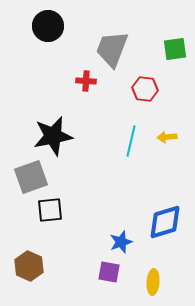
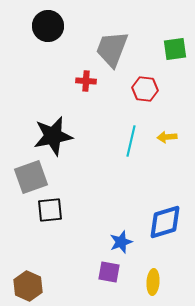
brown hexagon: moved 1 px left, 20 px down
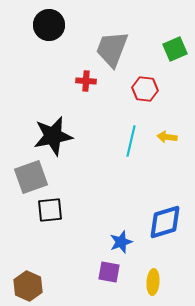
black circle: moved 1 px right, 1 px up
green square: rotated 15 degrees counterclockwise
yellow arrow: rotated 12 degrees clockwise
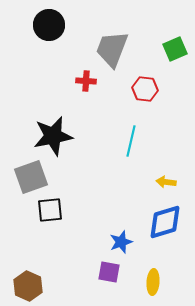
yellow arrow: moved 1 px left, 45 px down
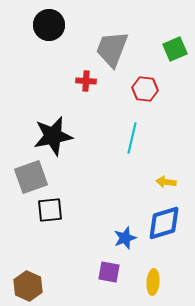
cyan line: moved 1 px right, 3 px up
blue diamond: moved 1 px left, 1 px down
blue star: moved 4 px right, 4 px up
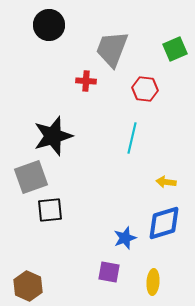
black star: rotated 6 degrees counterclockwise
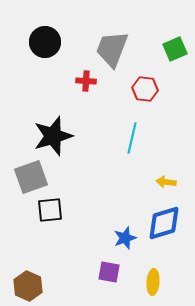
black circle: moved 4 px left, 17 px down
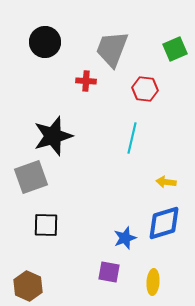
black square: moved 4 px left, 15 px down; rotated 8 degrees clockwise
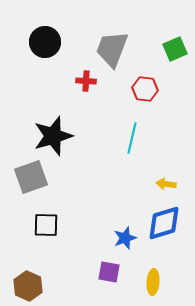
yellow arrow: moved 2 px down
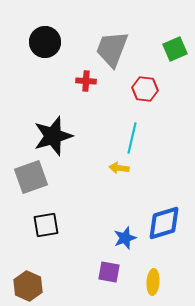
yellow arrow: moved 47 px left, 16 px up
black square: rotated 12 degrees counterclockwise
